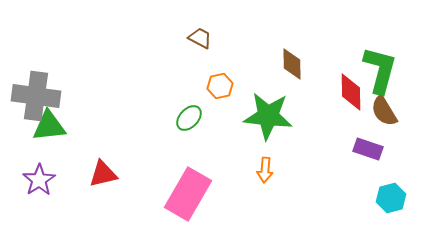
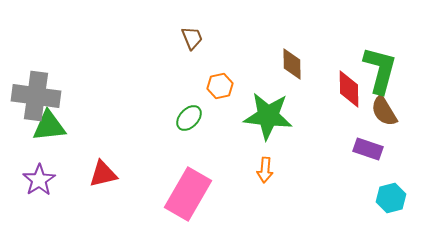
brown trapezoid: moved 8 px left; rotated 40 degrees clockwise
red diamond: moved 2 px left, 3 px up
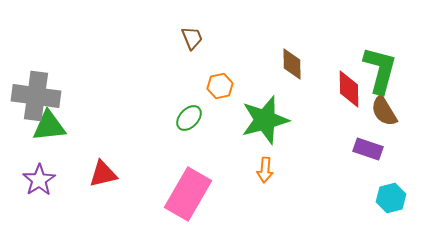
green star: moved 3 px left, 4 px down; rotated 21 degrees counterclockwise
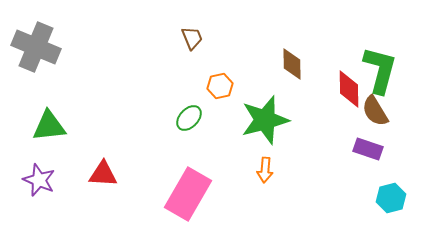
gray cross: moved 49 px up; rotated 15 degrees clockwise
brown semicircle: moved 9 px left
red triangle: rotated 16 degrees clockwise
purple star: rotated 16 degrees counterclockwise
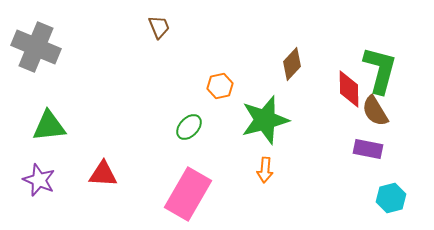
brown trapezoid: moved 33 px left, 11 px up
brown diamond: rotated 44 degrees clockwise
green ellipse: moved 9 px down
purple rectangle: rotated 8 degrees counterclockwise
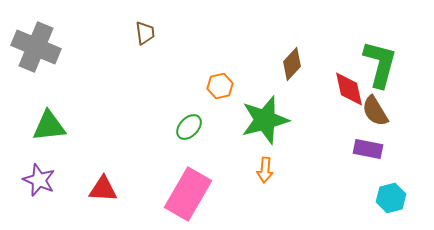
brown trapezoid: moved 14 px left, 6 px down; rotated 15 degrees clockwise
green L-shape: moved 6 px up
red diamond: rotated 12 degrees counterclockwise
red triangle: moved 15 px down
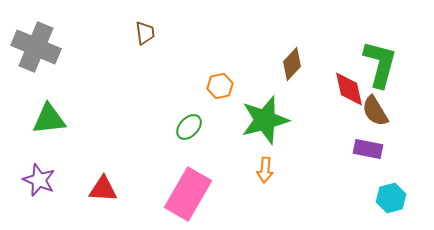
green triangle: moved 7 px up
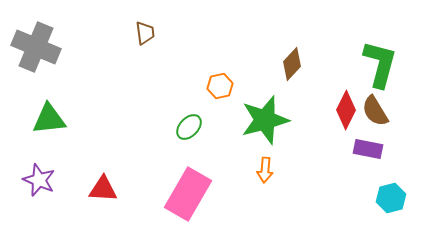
red diamond: moved 3 px left, 21 px down; rotated 39 degrees clockwise
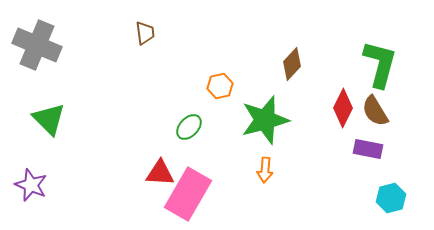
gray cross: moved 1 px right, 2 px up
red diamond: moved 3 px left, 2 px up
green triangle: rotated 51 degrees clockwise
purple star: moved 8 px left, 5 px down
red triangle: moved 57 px right, 16 px up
